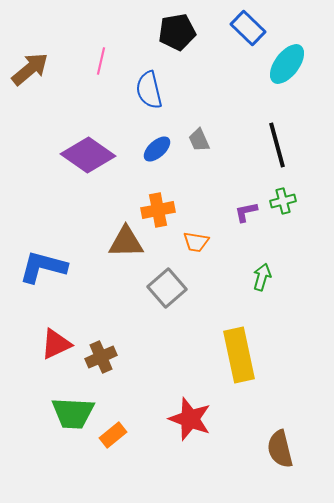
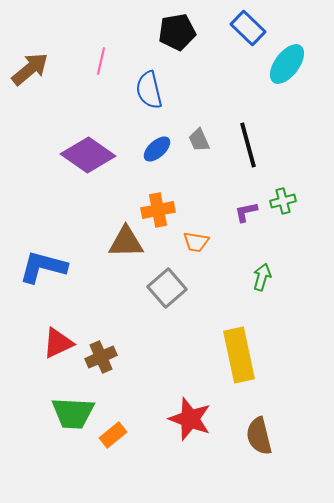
black line: moved 29 px left
red triangle: moved 2 px right, 1 px up
brown semicircle: moved 21 px left, 13 px up
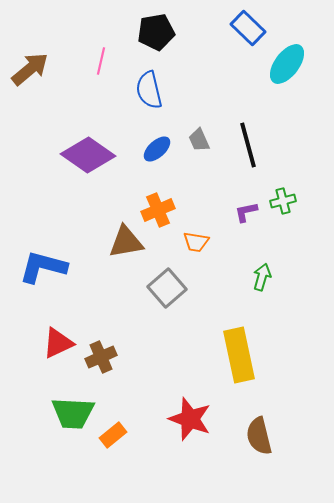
black pentagon: moved 21 px left
orange cross: rotated 12 degrees counterclockwise
brown triangle: rotated 9 degrees counterclockwise
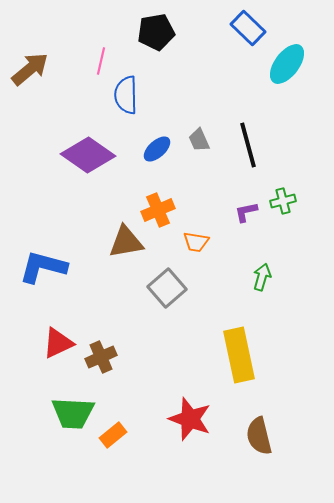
blue semicircle: moved 23 px left, 5 px down; rotated 12 degrees clockwise
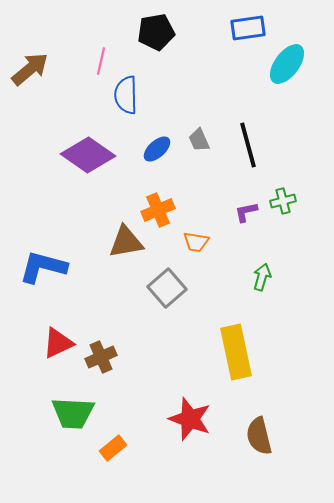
blue rectangle: rotated 52 degrees counterclockwise
yellow rectangle: moved 3 px left, 3 px up
orange rectangle: moved 13 px down
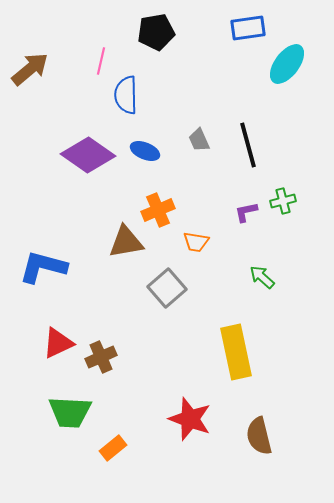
blue ellipse: moved 12 px left, 2 px down; rotated 64 degrees clockwise
green arrow: rotated 64 degrees counterclockwise
green trapezoid: moved 3 px left, 1 px up
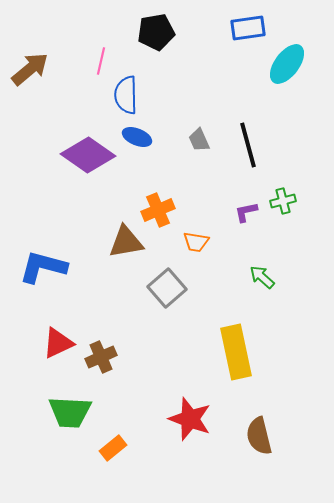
blue ellipse: moved 8 px left, 14 px up
